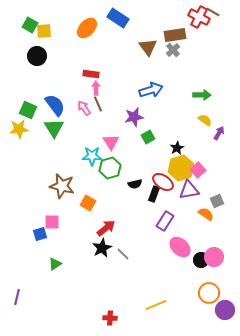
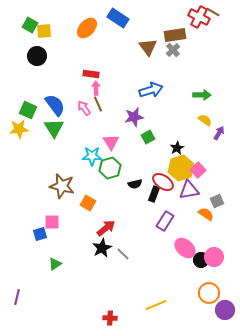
pink ellipse at (180, 247): moved 5 px right, 1 px down
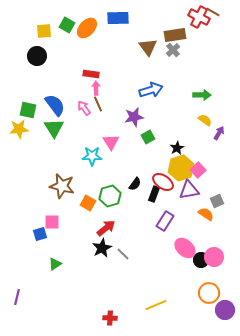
blue rectangle at (118, 18): rotated 35 degrees counterclockwise
green square at (30, 25): moved 37 px right
green square at (28, 110): rotated 12 degrees counterclockwise
green hexagon at (110, 168): moved 28 px down
black semicircle at (135, 184): rotated 40 degrees counterclockwise
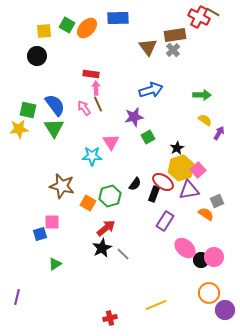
red cross at (110, 318): rotated 16 degrees counterclockwise
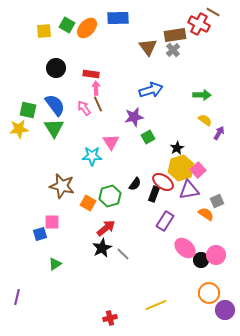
red cross at (199, 17): moved 7 px down
black circle at (37, 56): moved 19 px right, 12 px down
pink circle at (214, 257): moved 2 px right, 2 px up
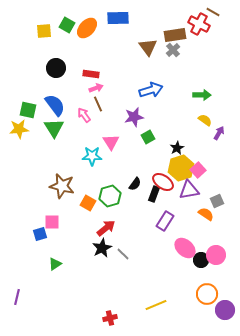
pink arrow at (96, 88): rotated 72 degrees clockwise
pink arrow at (84, 108): moved 7 px down
orange circle at (209, 293): moved 2 px left, 1 px down
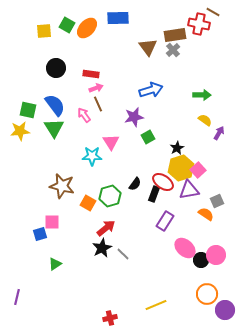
red cross at (199, 24): rotated 15 degrees counterclockwise
yellow star at (19, 129): moved 1 px right, 2 px down
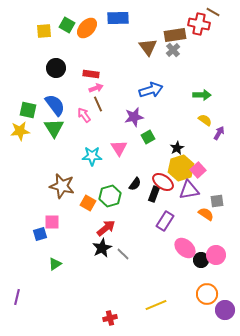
pink triangle at (111, 142): moved 8 px right, 6 px down
gray square at (217, 201): rotated 16 degrees clockwise
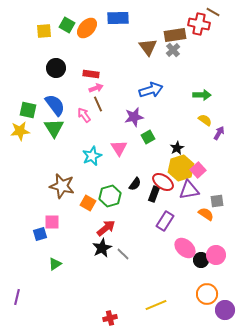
cyan star at (92, 156): rotated 24 degrees counterclockwise
